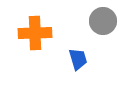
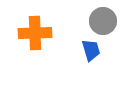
blue trapezoid: moved 13 px right, 9 px up
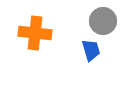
orange cross: rotated 8 degrees clockwise
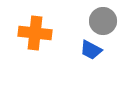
blue trapezoid: rotated 135 degrees clockwise
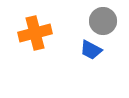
orange cross: rotated 20 degrees counterclockwise
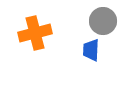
blue trapezoid: rotated 65 degrees clockwise
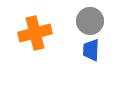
gray circle: moved 13 px left
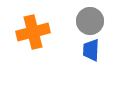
orange cross: moved 2 px left, 1 px up
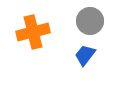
blue trapezoid: moved 6 px left, 5 px down; rotated 35 degrees clockwise
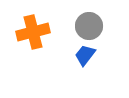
gray circle: moved 1 px left, 5 px down
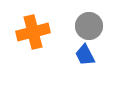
blue trapezoid: rotated 65 degrees counterclockwise
